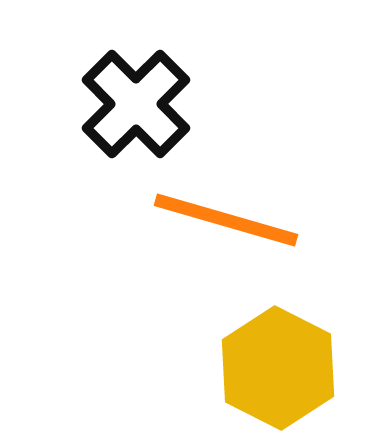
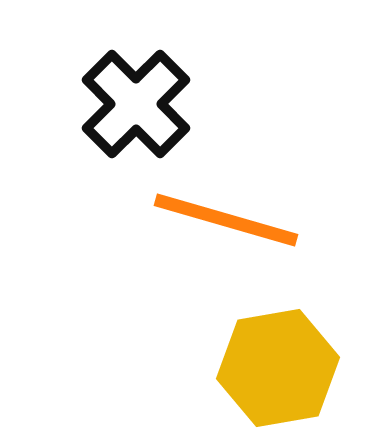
yellow hexagon: rotated 23 degrees clockwise
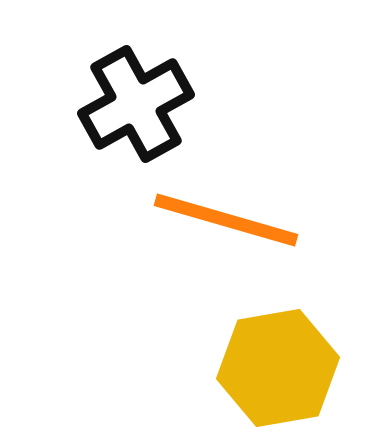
black cross: rotated 16 degrees clockwise
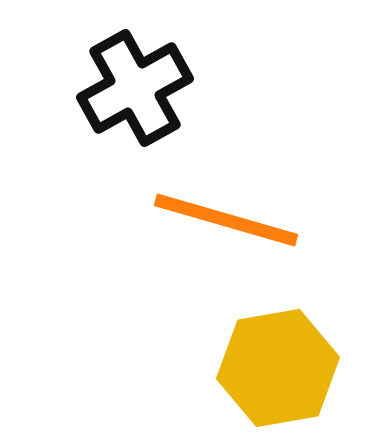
black cross: moved 1 px left, 16 px up
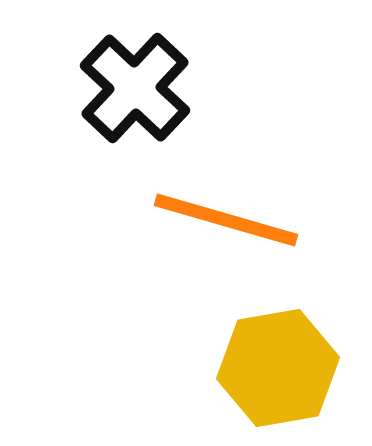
black cross: rotated 18 degrees counterclockwise
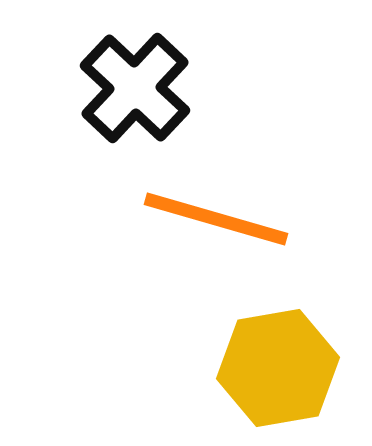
orange line: moved 10 px left, 1 px up
